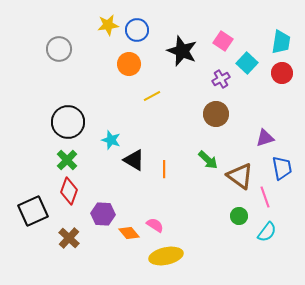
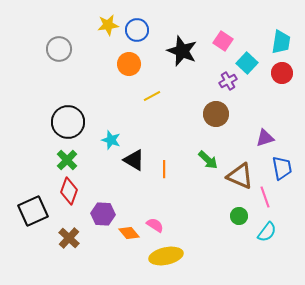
purple cross: moved 7 px right, 2 px down
brown triangle: rotated 12 degrees counterclockwise
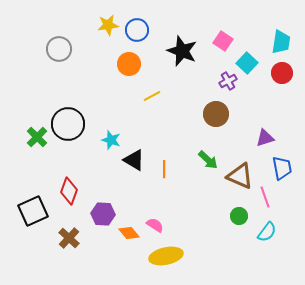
black circle: moved 2 px down
green cross: moved 30 px left, 23 px up
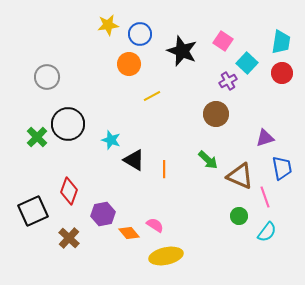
blue circle: moved 3 px right, 4 px down
gray circle: moved 12 px left, 28 px down
purple hexagon: rotated 15 degrees counterclockwise
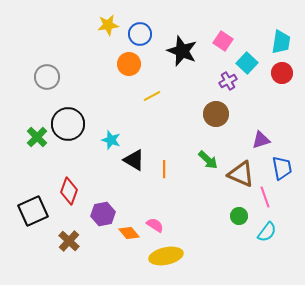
purple triangle: moved 4 px left, 2 px down
brown triangle: moved 1 px right, 2 px up
brown cross: moved 3 px down
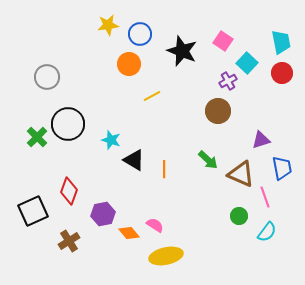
cyan trapezoid: rotated 20 degrees counterclockwise
brown circle: moved 2 px right, 3 px up
brown cross: rotated 15 degrees clockwise
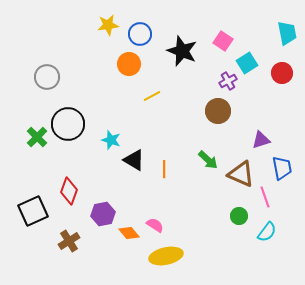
cyan trapezoid: moved 6 px right, 9 px up
cyan square: rotated 15 degrees clockwise
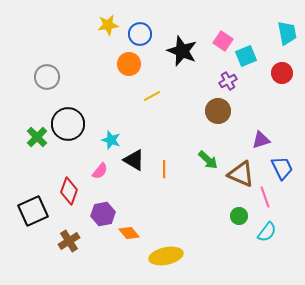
cyan square: moved 1 px left, 7 px up; rotated 10 degrees clockwise
blue trapezoid: rotated 15 degrees counterclockwise
pink semicircle: moved 55 px left, 54 px up; rotated 96 degrees clockwise
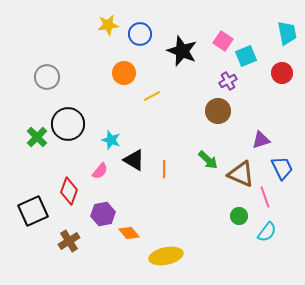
orange circle: moved 5 px left, 9 px down
